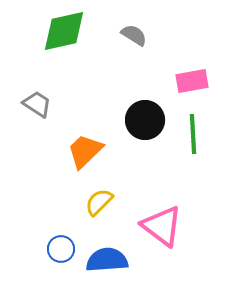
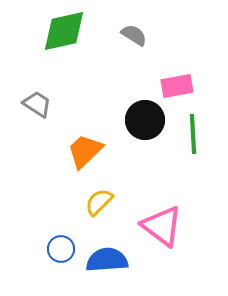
pink rectangle: moved 15 px left, 5 px down
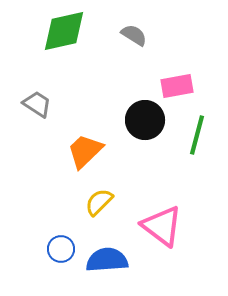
green line: moved 4 px right, 1 px down; rotated 18 degrees clockwise
